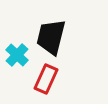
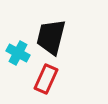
cyan cross: moved 1 px right, 2 px up; rotated 15 degrees counterclockwise
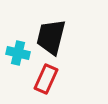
cyan cross: rotated 15 degrees counterclockwise
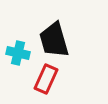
black trapezoid: moved 3 px right, 3 px down; rotated 30 degrees counterclockwise
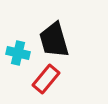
red rectangle: rotated 16 degrees clockwise
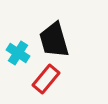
cyan cross: rotated 20 degrees clockwise
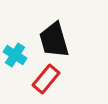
cyan cross: moved 3 px left, 2 px down
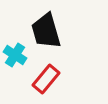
black trapezoid: moved 8 px left, 9 px up
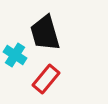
black trapezoid: moved 1 px left, 2 px down
